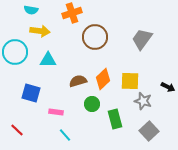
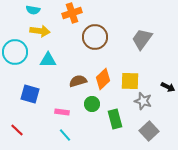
cyan semicircle: moved 2 px right
blue square: moved 1 px left, 1 px down
pink rectangle: moved 6 px right
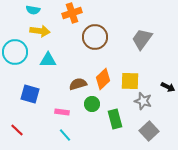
brown semicircle: moved 3 px down
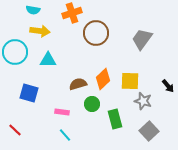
brown circle: moved 1 px right, 4 px up
black arrow: moved 1 px up; rotated 24 degrees clockwise
blue square: moved 1 px left, 1 px up
red line: moved 2 px left
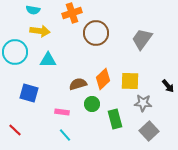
gray star: moved 2 px down; rotated 12 degrees counterclockwise
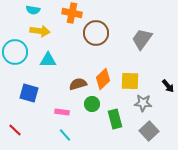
orange cross: rotated 30 degrees clockwise
